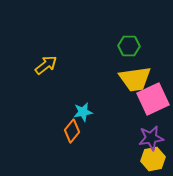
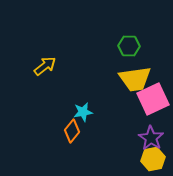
yellow arrow: moved 1 px left, 1 px down
purple star: rotated 30 degrees counterclockwise
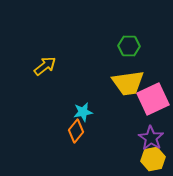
yellow trapezoid: moved 7 px left, 4 px down
orange diamond: moved 4 px right
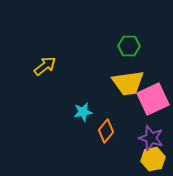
orange diamond: moved 30 px right
purple star: rotated 15 degrees counterclockwise
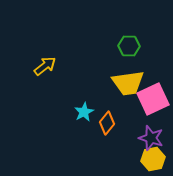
cyan star: moved 1 px right; rotated 18 degrees counterclockwise
orange diamond: moved 1 px right, 8 px up
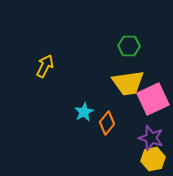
yellow arrow: rotated 25 degrees counterclockwise
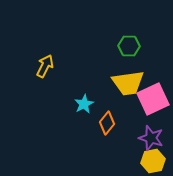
cyan star: moved 8 px up
yellow hexagon: moved 2 px down
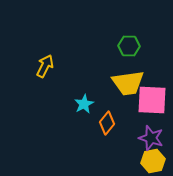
pink square: moved 1 px left, 1 px down; rotated 28 degrees clockwise
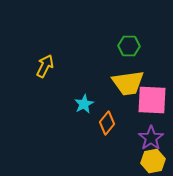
purple star: rotated 20 degrees clockwise
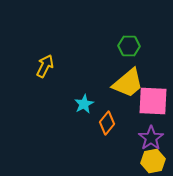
yellow trapezoid: rotated 32 degrees counterclockwise
pink square: moved 1 px right, 1 px down
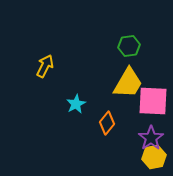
green hexagon: rotated 10 degrees counterclockwise
yellow trapezoid: rotated 20 degrees counterclockwise
cyan star: moved 8 px left
yellow hexagon: moved 1 px right, 4 px up
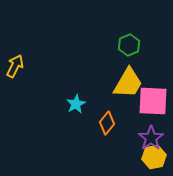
green hexagon: moved 1 px up; rotated 15 degrees counterclockwise
yellow arrow: moved 30 px left
